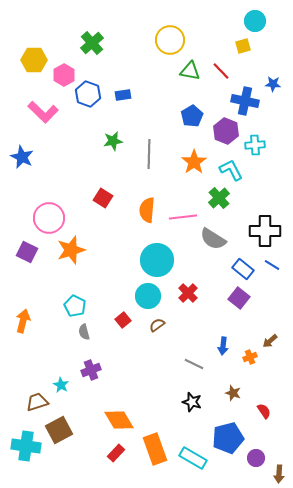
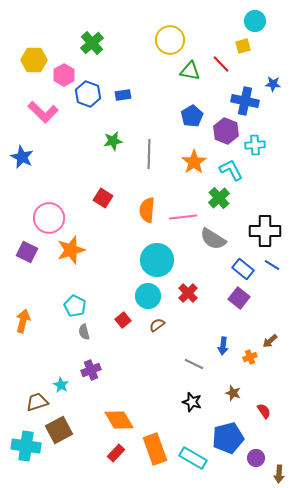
red line at (221, 71): moved 7 px up
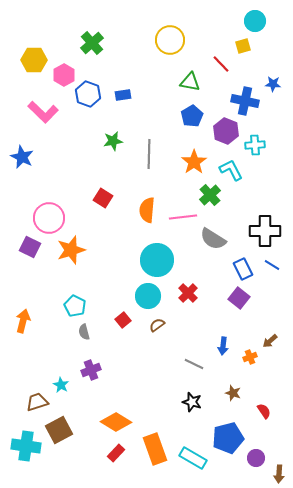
green triangle at (190, 71): moved 11 px down
green cross at (219, 198): moved 9 px left, 3 px up
purple square at (27, 252): moved 3 px right, 5 px up
blue rectangle at (243, 269): rotated 25 degrees clockwise
orange diamond at (119, 420): moved 3 px left, 2 px down; rotated 28 degrees counterclockwise
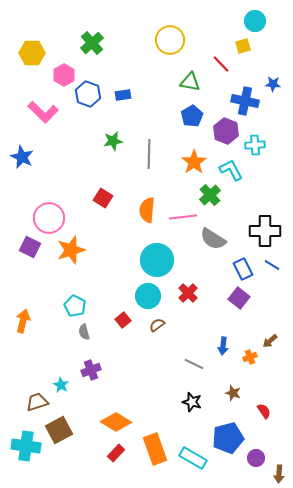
yellow hexagon at (34, 60): moved 2 px left, 7 px up
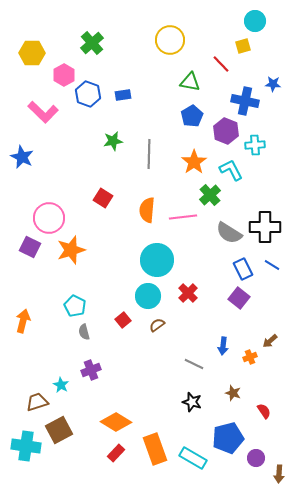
black cross at (265, 231): moved 4 px up
gray semicircle at (213, 239): moved 16 px right, 6 px up
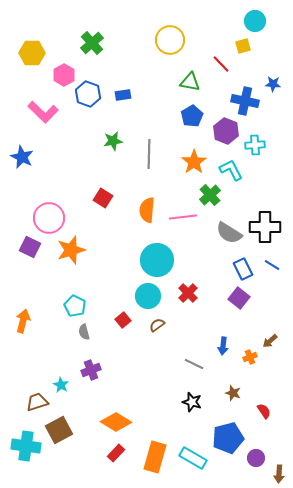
orange rectangle at (155, 449): moved 8 px down; rotated 36 degrees clockwise
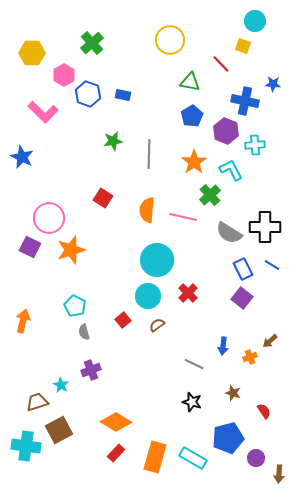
yellow square at (243, 46): rotated 35 degrees clockwise
blue rectangle at (123, 95): rotated 21 degrees clockwise
pink line at (183, 217): rotated 20 degrees clockwise
purple square at (239, 298): moved 3 px right
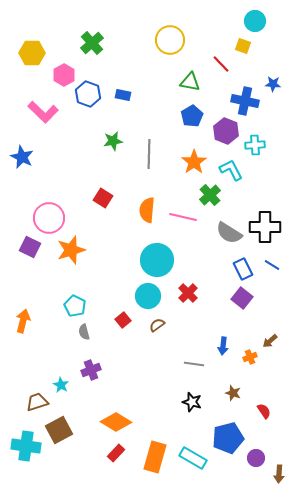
gray line at (194, 364): rotated 18 degrees counterclockwise
